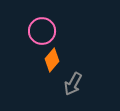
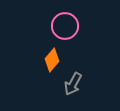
pink circle: moved 23 px right, 5 px up
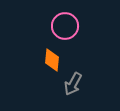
orange diamond: rotated 35 degrees counterclockwise
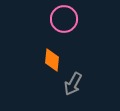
pink circle: moved 1 px left, 7 px up
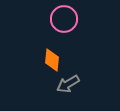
gray arrow: moved 5 px left; rotated 30 degrees clockwise
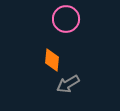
pink circle: moved 2 px right
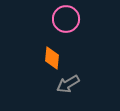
orange diamond: moved 2 px up
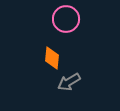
gray arrow: moved 1 px right, 2 px up
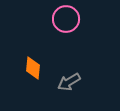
orange diamond: moved 19 px left, 10 px down
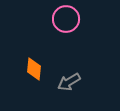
orange diamond: moved 1 px right, 1 px down
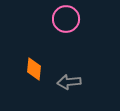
gray arrow: rotated 25 degrees clockwise
